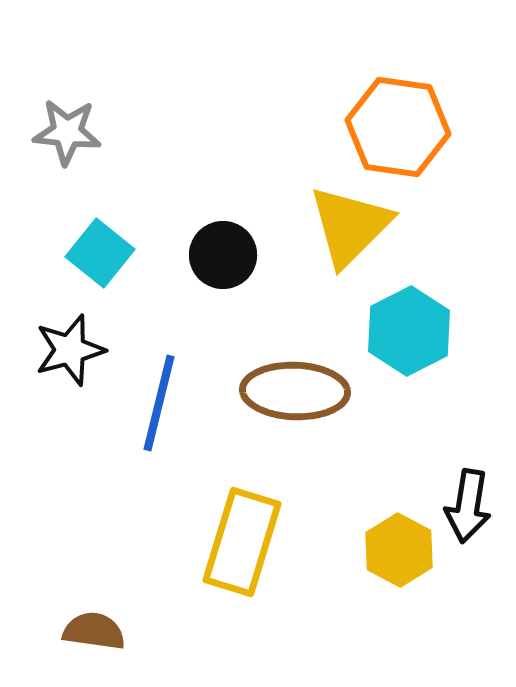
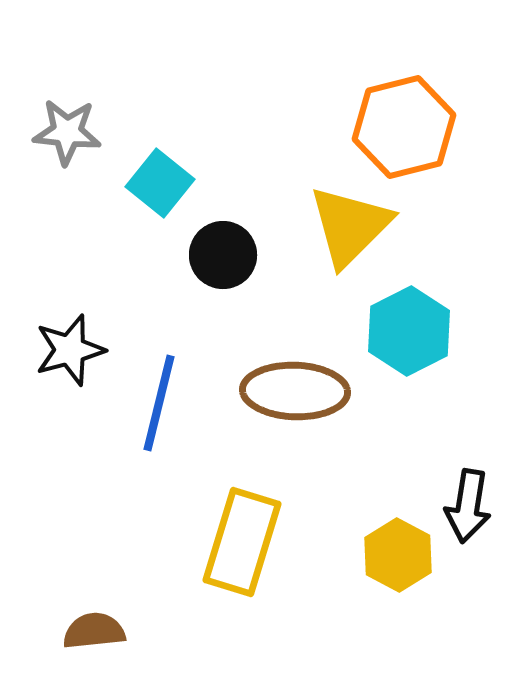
orange hexagon: moved 6 px right; rotated 22 degrees counterclockwise
cyan square: moved 60 px right, 70 px up
yellow hexagon: moved 1 px left, 5 px down
brown semicircle: rotated 14 degrees counterclockwise
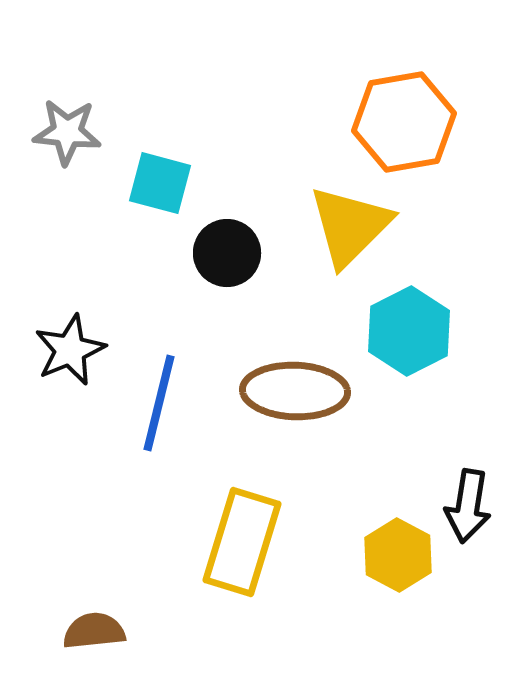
orange hexagon: moved 5 px up; rotated 4 degrees clockwise
cyan square: rotated 24 degrees counterclockwise
black circle: moved 4 px right, 2 px up
black star: rotated 8 degrees counterclockwise
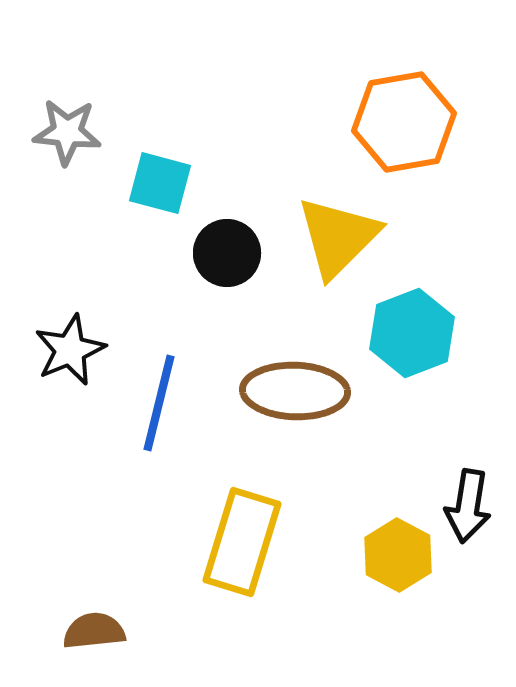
yellow triangle: moved 12 px left, 11 px down
cyan hexagon: moved 3 px right, 2 px down; rotated 6 degrees clockwise
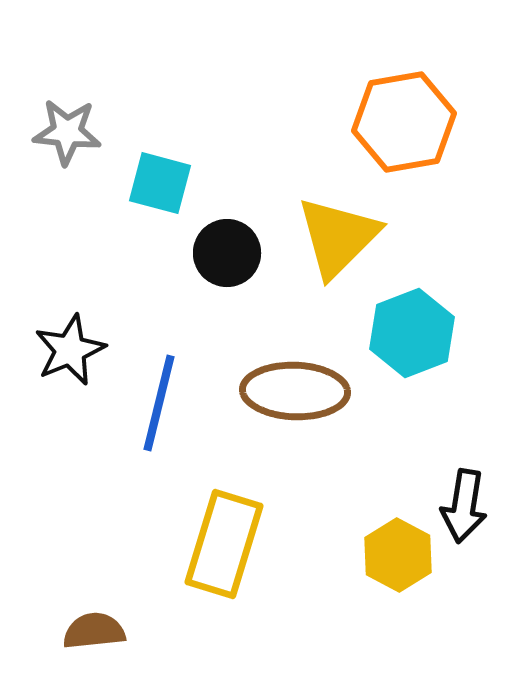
black arrow: moved 4 px left
yellow rectangle: moved 18 px left, 2 px down
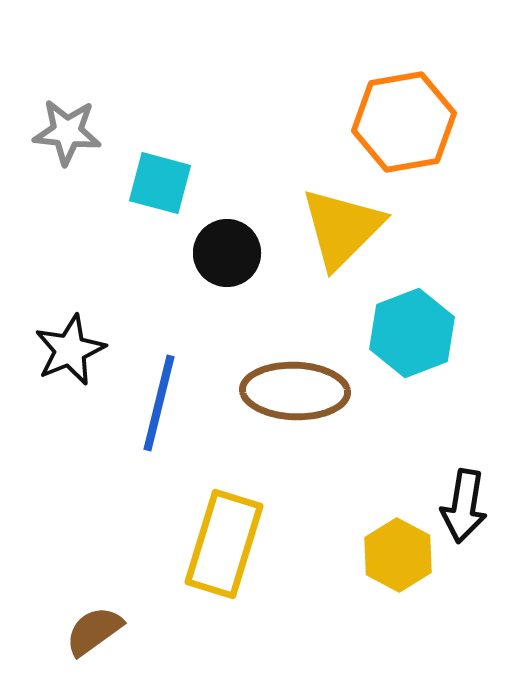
yellow triangle: moved 4 px right, 9 px up
brown semicircle: rotated 30 degrees counterclockwise
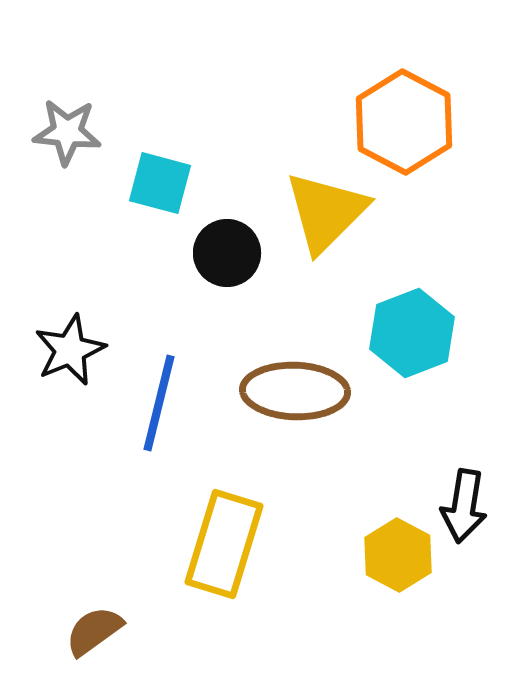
orange hexagon: rotated 22 degrees counterclockwise
yellow triangle: moved 16 px left, 16 px up
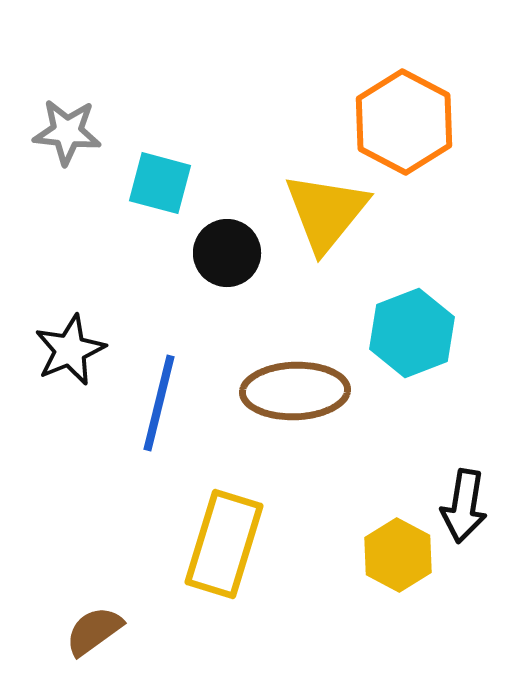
yellow triangle: rotated 6 degrees counterclockwise
brown ellipse: rotated 4 degrees counterclockwise
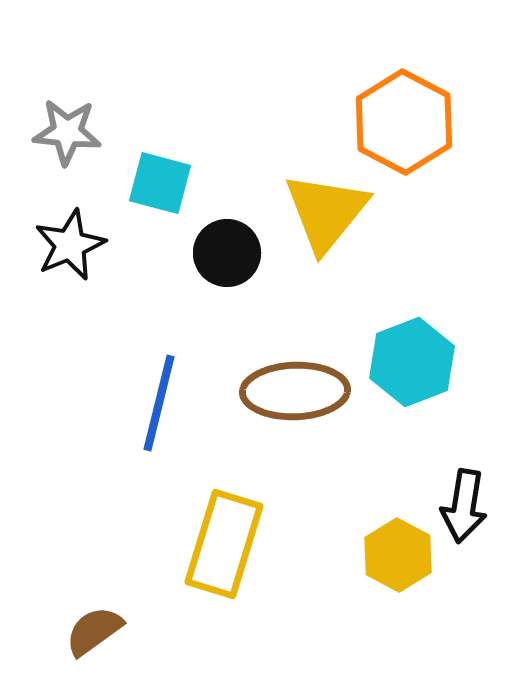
cyan hexagon: moved 29 px down
black star: moved 105 px up
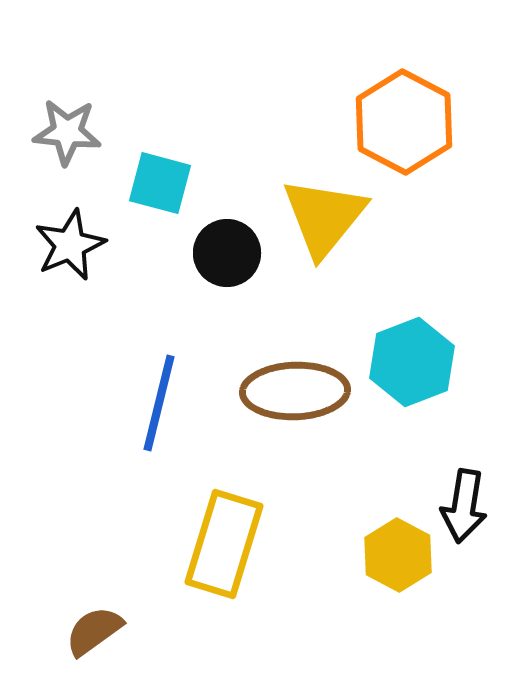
yellow triangle: moved 2 px left, 5 px down
